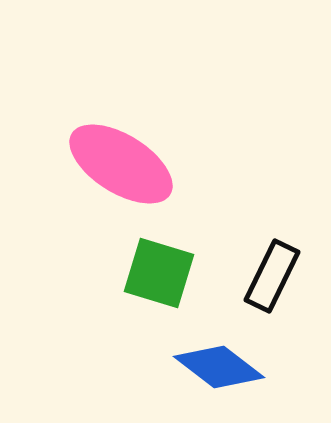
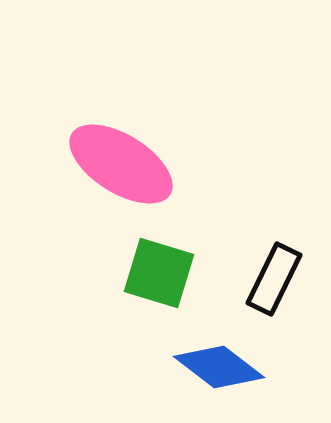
black rectangle: moved 2 px right, 3 px down
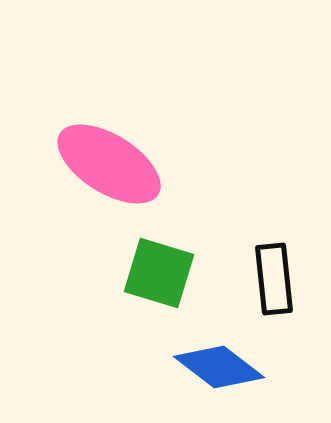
pink ellipse: moved 12 px left
black rectangle: rotated 32 degrees counterclockwise
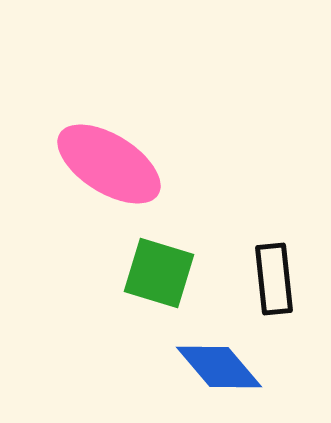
blue diamond: rotated 12 degrees clockwise
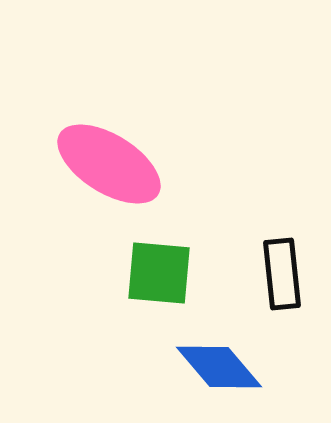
green square: rotated 12 degrees counterclockwise
black rectangle: moved 8 px right, 5 px up
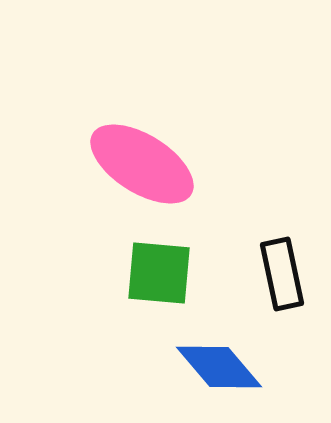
pink ellipse: moved 33 px right
black rectangle: rotated 6 degrees counterclockwise
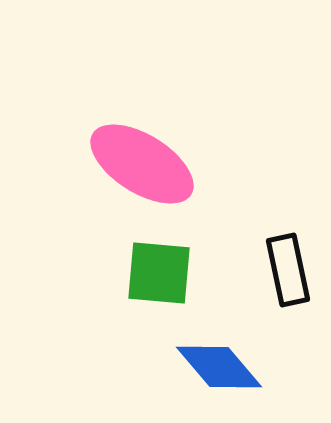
black rectangle: moved 6 px right, 4 px up
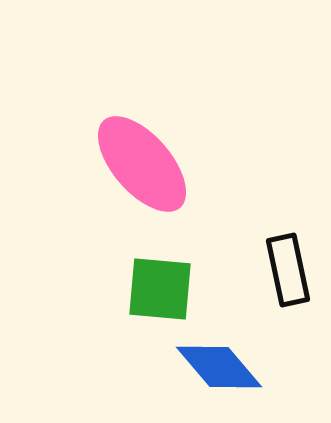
pink ellipse: rotated 17 degrees clockwise
green square: moved 1 px right, 16 px down
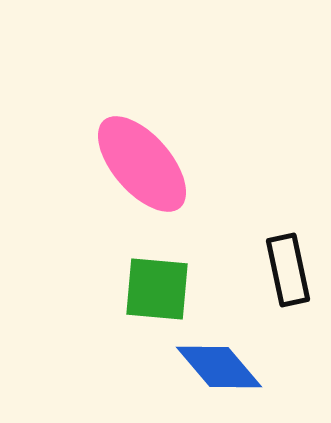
green square: moved 3 px left
